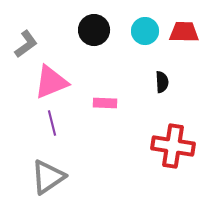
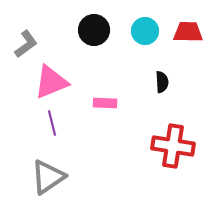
red trapezoid: moved 4 px right
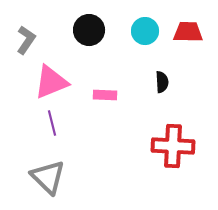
black circle: moved 5 px left
gray L-shape: moved 4 px up; rotated 20 degrees counterclockwise
pink rectangle: moved 8 px up
red cross: rotated 6 degrees counterclockwise
gray triangle: rotated 42 degrees counterclockwise
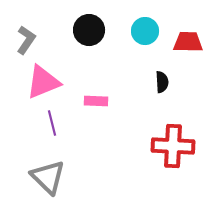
red trapezoid: moved 10 px down
pink triangle: moved 8 px left
pink rectangle: moved 9 px left, 6 px down
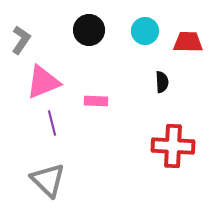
gray L-shape: moved 5 px left
gray triangle: moved 3 px down
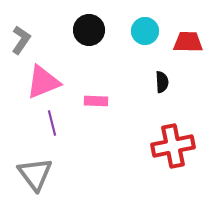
red cross: rotated 15 degrees counterclockwise
gray triangle: moved 13 px left, 6 px up; rotated 9 degrees clockwise
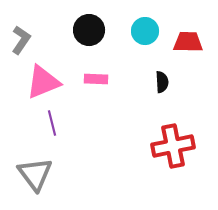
pink rectangle: moved 22 px up
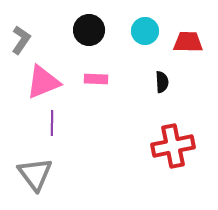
purple line: rotated 15 degrees clockwise
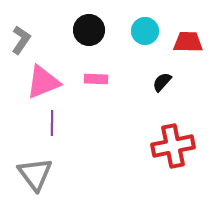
black semicircle: rotated 135 degrees counterclockwise
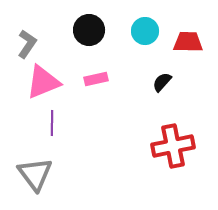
gray L-shape: moved 6 px right, 4 px down
pink rectangle: rotated 15 degrees counterclockwise
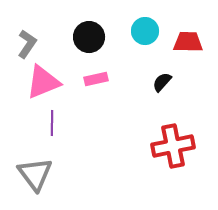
black circle: moved 7 px down
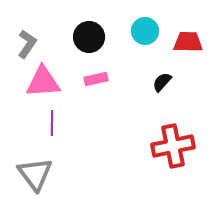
pink triangle: rotated 18 degrees clockwise
